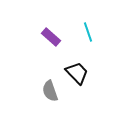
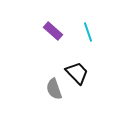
purple rectangle: moved 2 px right, 6 px up
gray semicircle: moved 4 px right, 2 px up
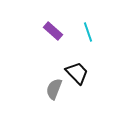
gray semicircle: rotated 40 degrees clockwise
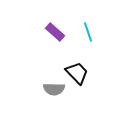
purple rectangle: moved 2 px right, 1 px down
gray semicircle: rotated 110 degrees counterclockwise
